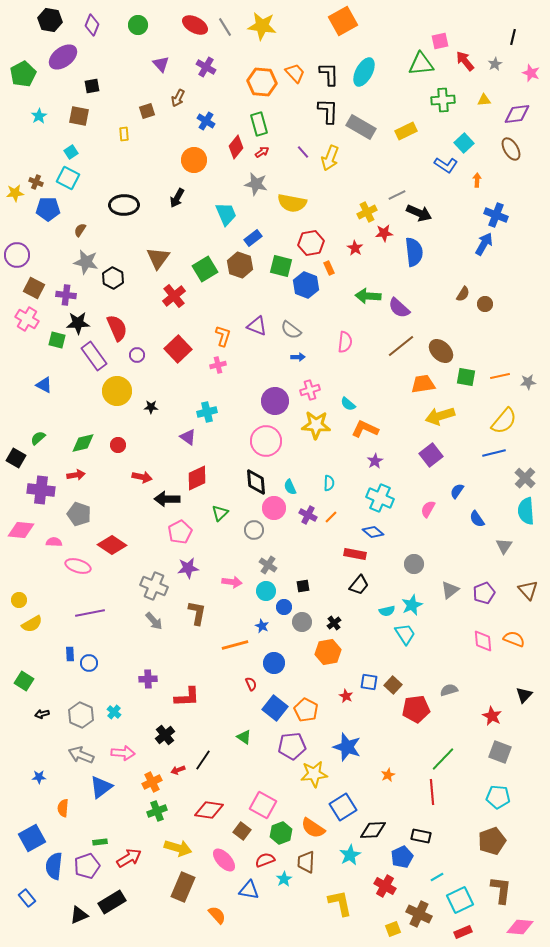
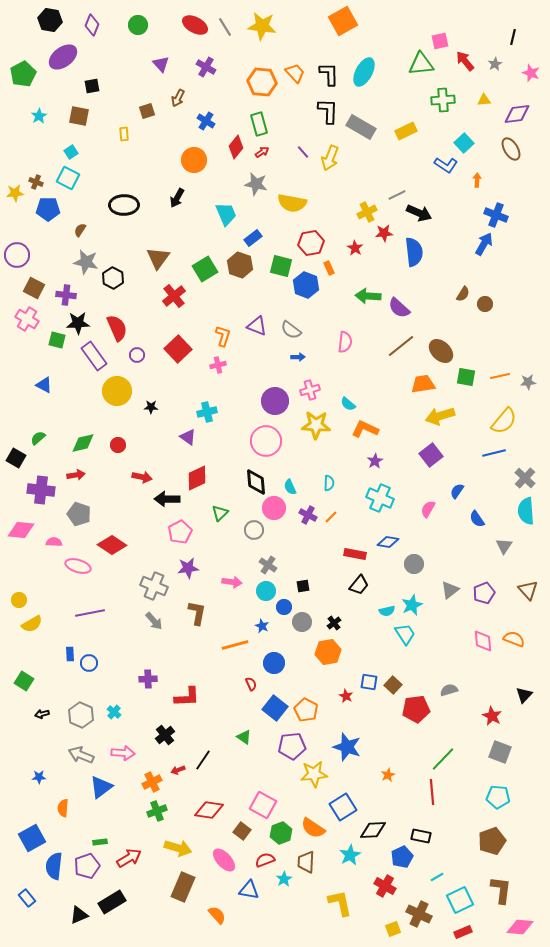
blue diamond at (373, 532): moved 15 px right, 10 px down; rotated 30 degrees counterclockwise
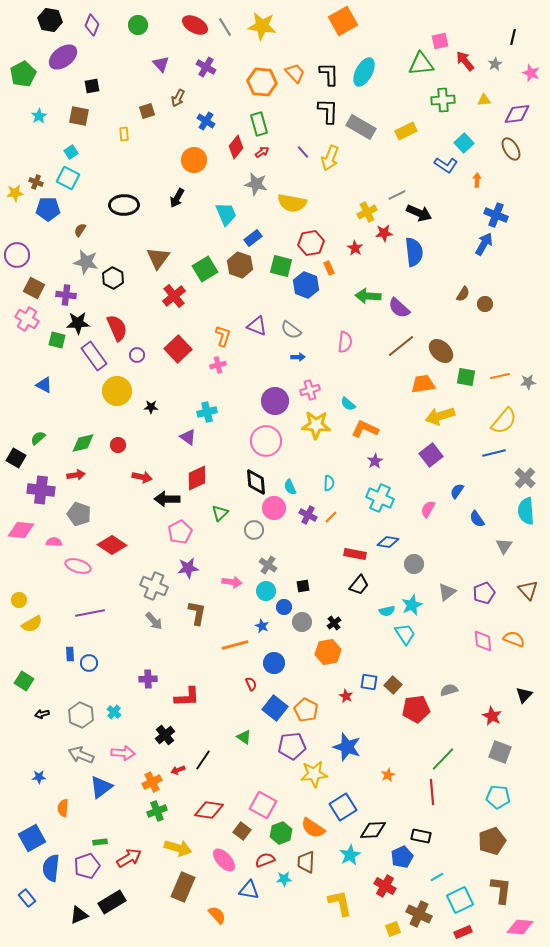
gray triangle at (450, 590): moved 3 px left, 2 px down
blue semicircle at (54, 866): moved 3 px left, 2 px down
cyan star at (284, 879): rotated 28 degrees clockwise
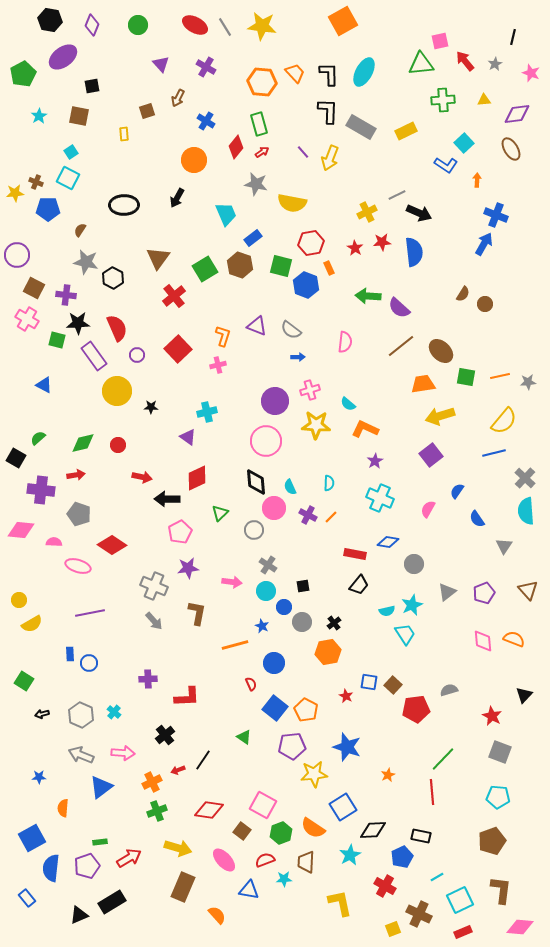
red star at (384, 233): moved 2 px left, 9 px down
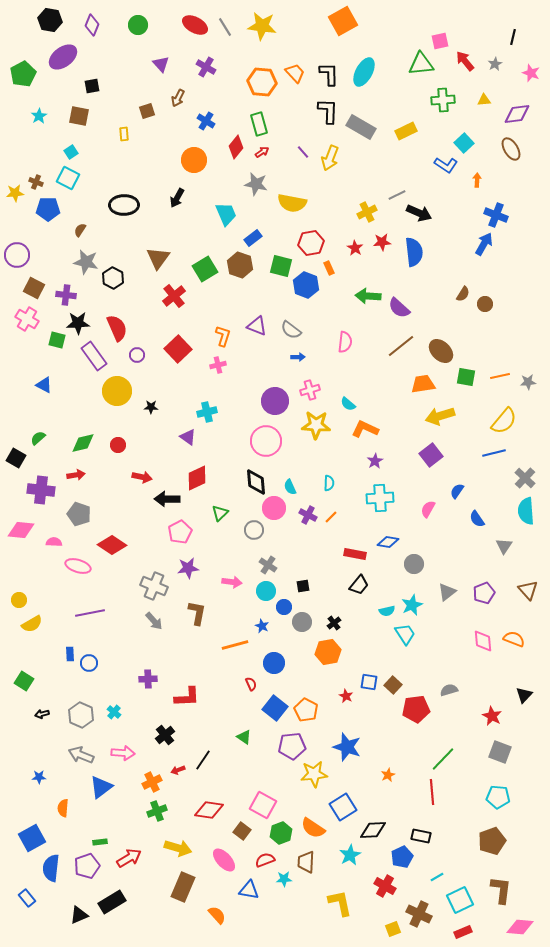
cyan cross at (380, 498): rotated 28 degrees counterclockwise
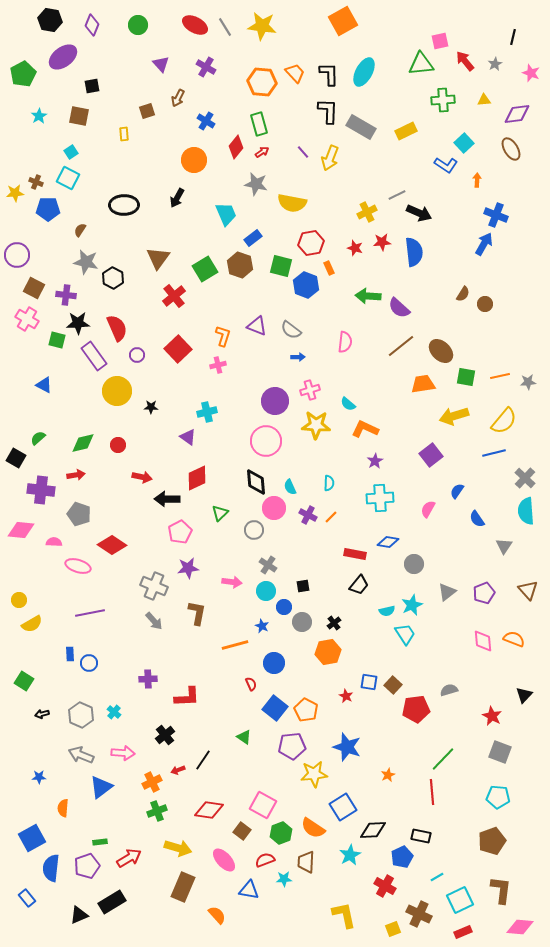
red star at (355, 248): rotated 14 degrees counterclockwise
yellow arrow at (440, 416): moved 14 px right
yellow L-shape at (340, 903): moved 4 px right, 12 px down
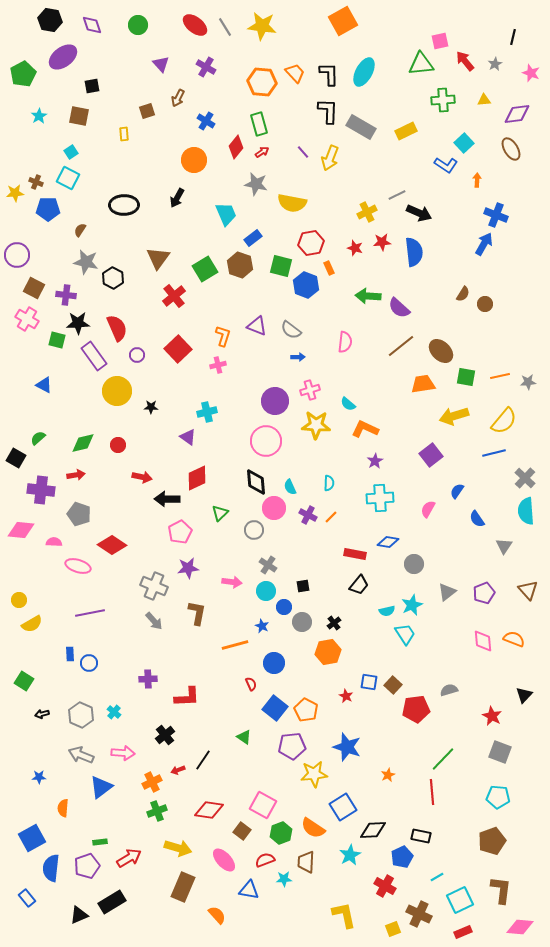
purple diamond at (92, 25): rotated 40 degrees counterclockwise
red ellipse at (195, 25): rotated 10 degrees clockwise
